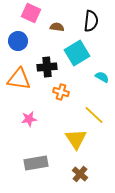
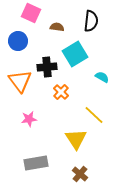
cyan square: moved 2 px left, 1 px down
orange triangle: moved 1 px right, 2 px down; rotated 45 degrees clockwise
orange cross: rotated 28 degrees clockwise
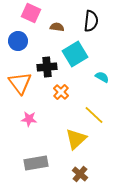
orange triangle: moved 2 px down
pink star: rotated 14 degrees clockwise
yellow triangle: rotated 20 degrees clockwise
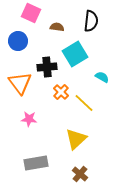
yellow line: moved 10 px left, 12 px up
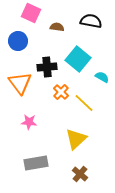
black semicircle: rotated 85 degrees counterclockwise
cyan square: moved 3 px right, 5 px down; rotated 20 degrees counterclockwise
pink star: moved 3 px down
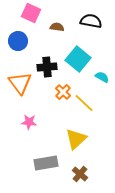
orange cross: moved 2 px right
gray rectangle: moved 10 px right
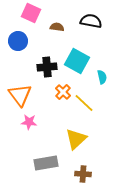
cyan square: moved 1 px left, 2 px down; rotated 10 degrees counterclockwise
cyan semicircle: rotated 48 degrees clockwise
orange triangle: moved 12 px down
brown cross: moved 3 px right; rotated 35 degrees counterclockwise
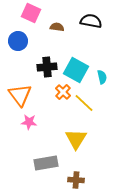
cyan square: moved 1 px left, 9 px down
yellow triangle: rotated 15 degrees counterclockwise
brown cross: moved 7 px left, 6 px down
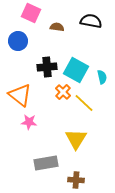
orange triangle: rotated 15 degrees counterclockwise
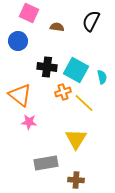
pink square: moved 2 px left
black semicircle: rotated 75 degrees counterclockwise
black cross: rotated 12 degrees clockwise
orange cross: rotated 28 degrees clockwise
